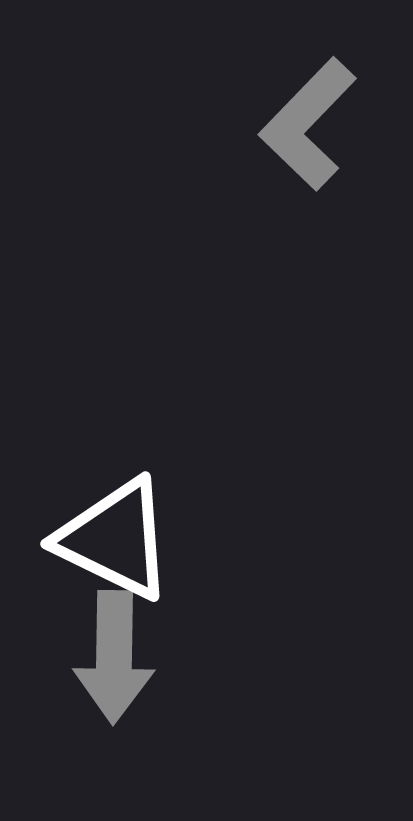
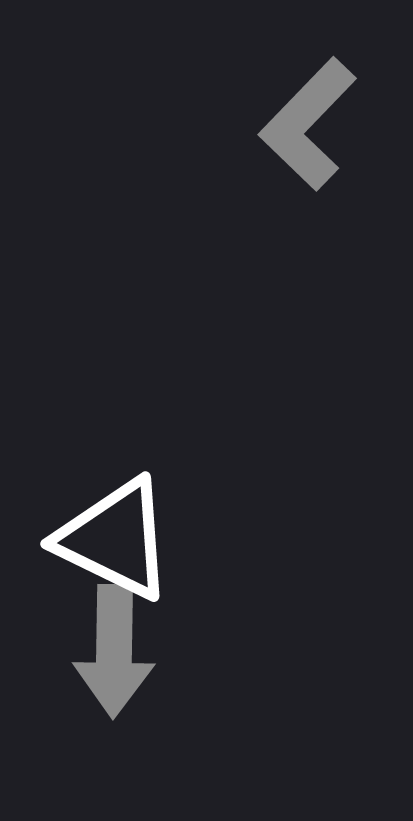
gray arrow: moved 6 px up
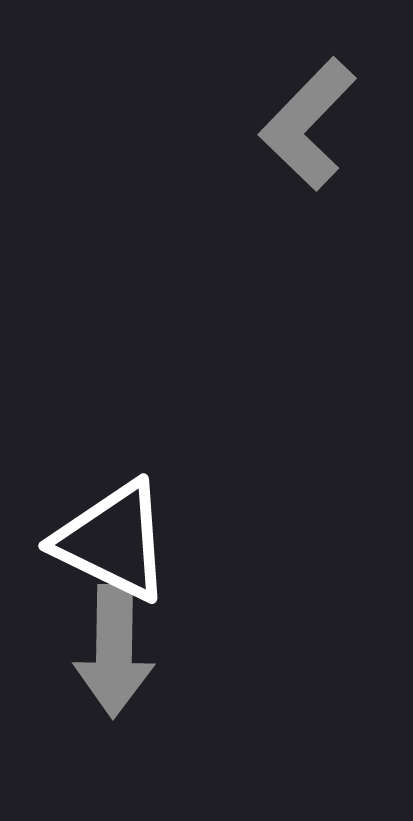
white triangle: moved 2 px left, 2 px down
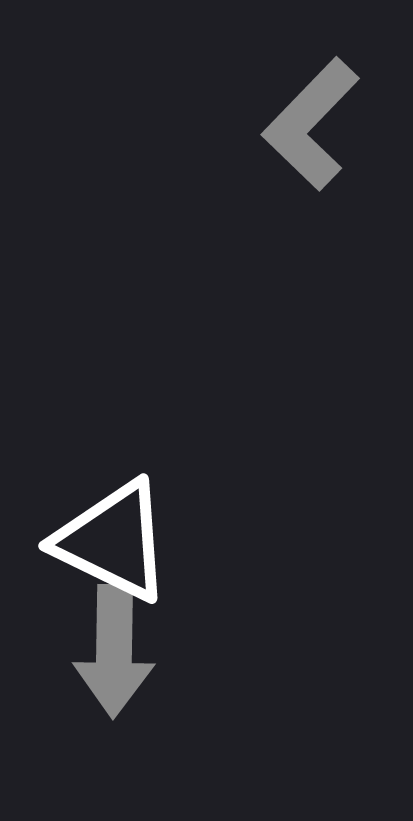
gray L-shape: moved 3 px right
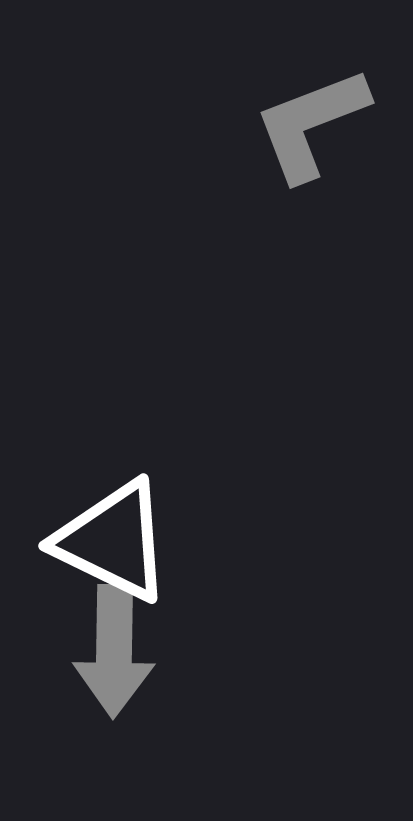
gray L-shape: rotated 25 degrees clockwise
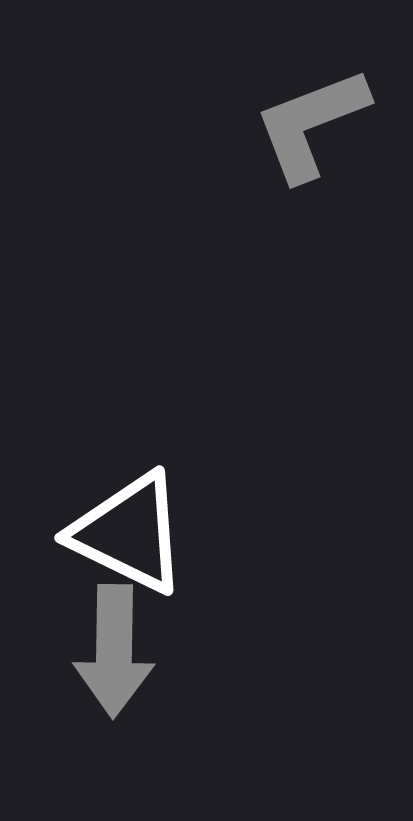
white triangle: moved 16 px right, 8 px up
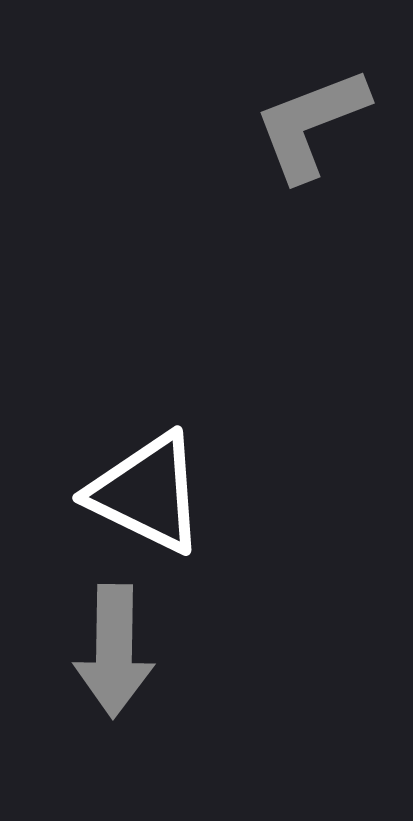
white triangle: moved 18 px right, 40 px up
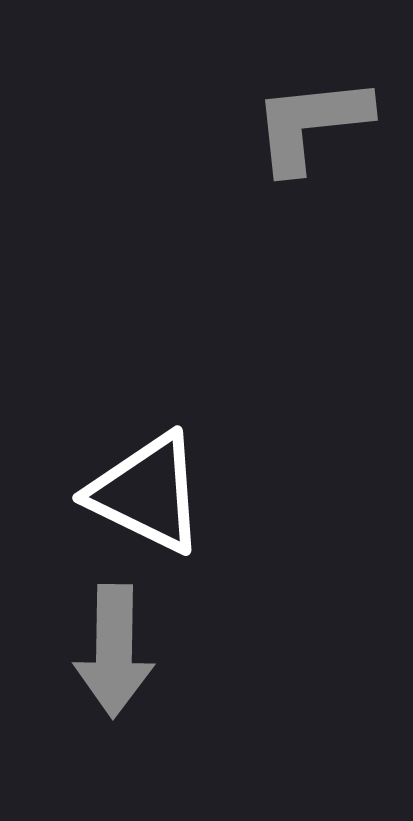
gray L-shape: rotated 15 degrees clockwise
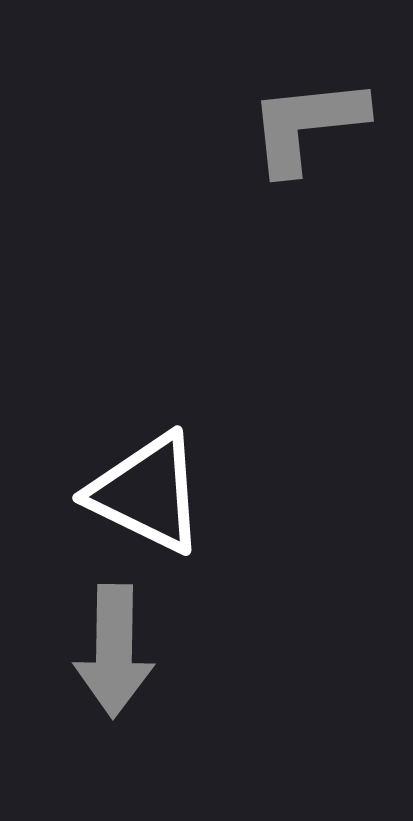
gray L-shape: moved 4 px left, 1 px down
